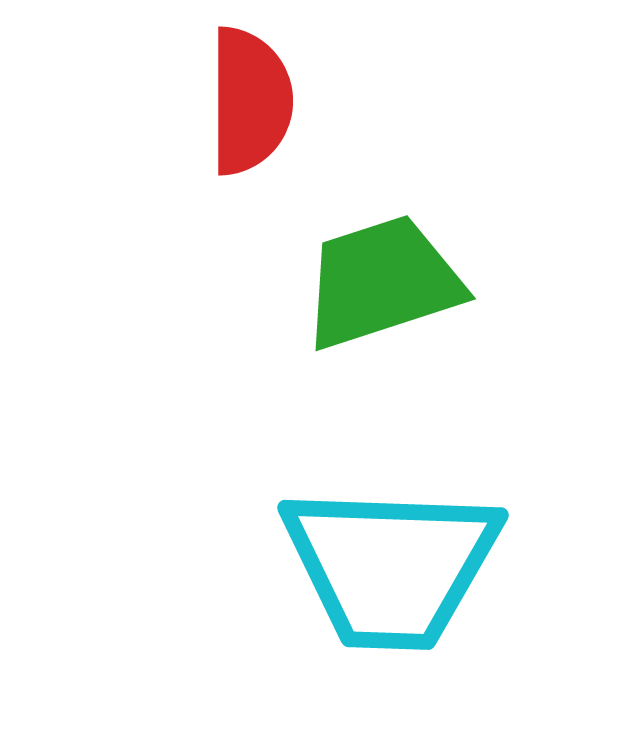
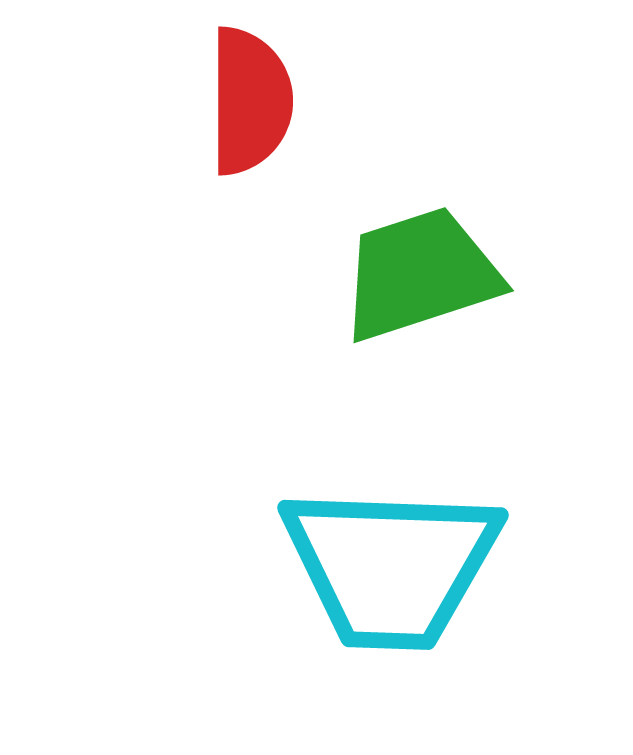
green trapezoid: moved 38 px right, 8 px up
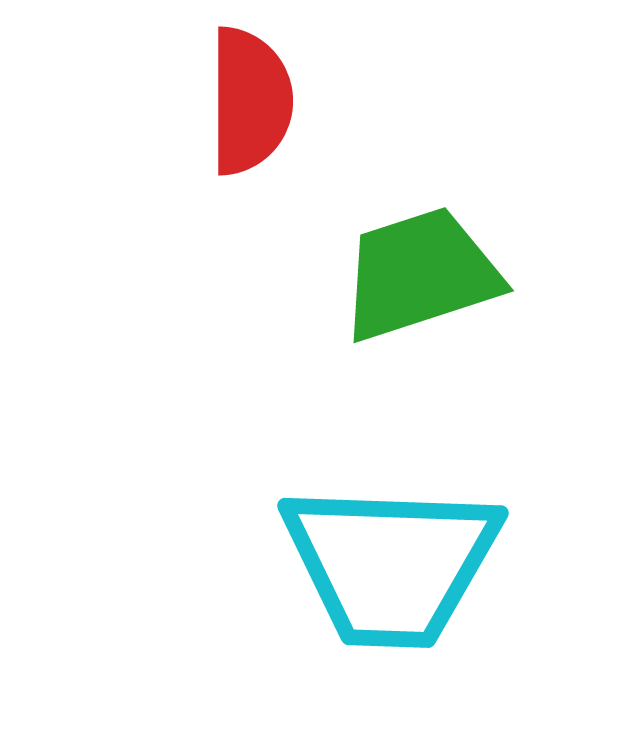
cyan trapezoid: moved 2 px up
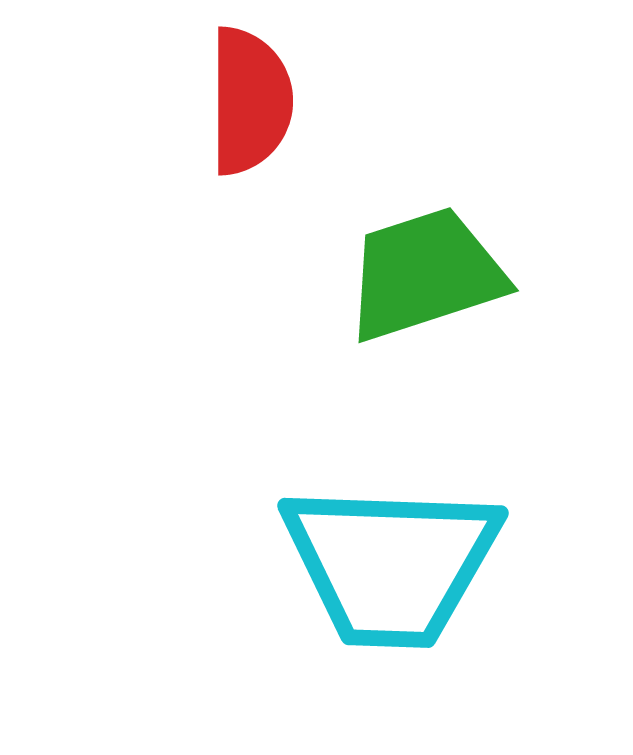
green trapezoid: moved 5 px right
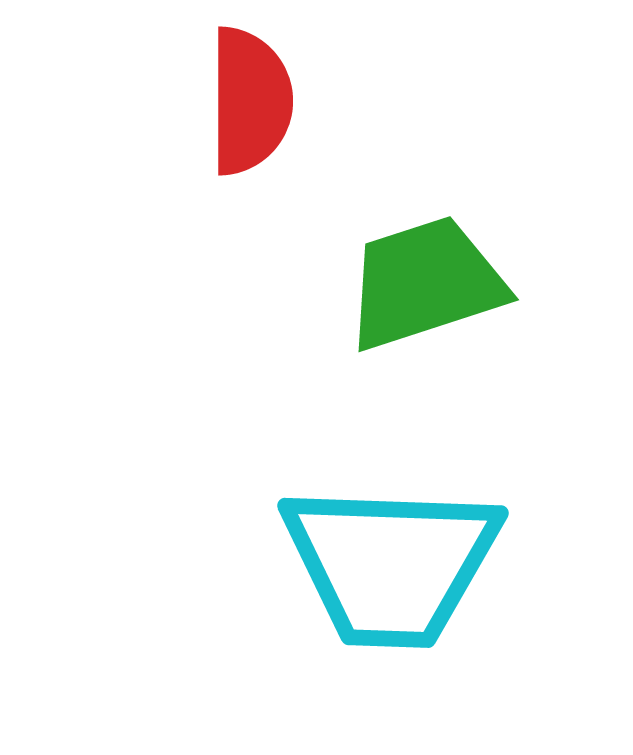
green trapezoid: moved 9 px down
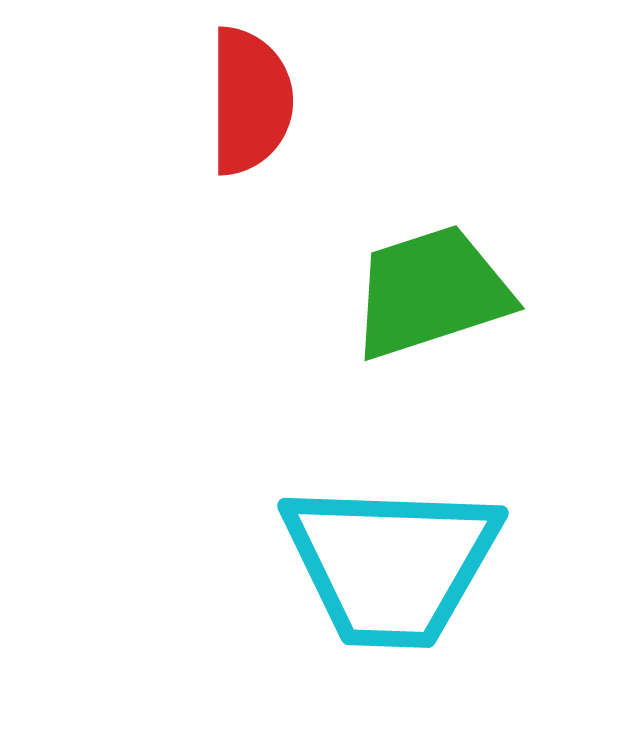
green trapezoid: moved 6 px right, 9 px down
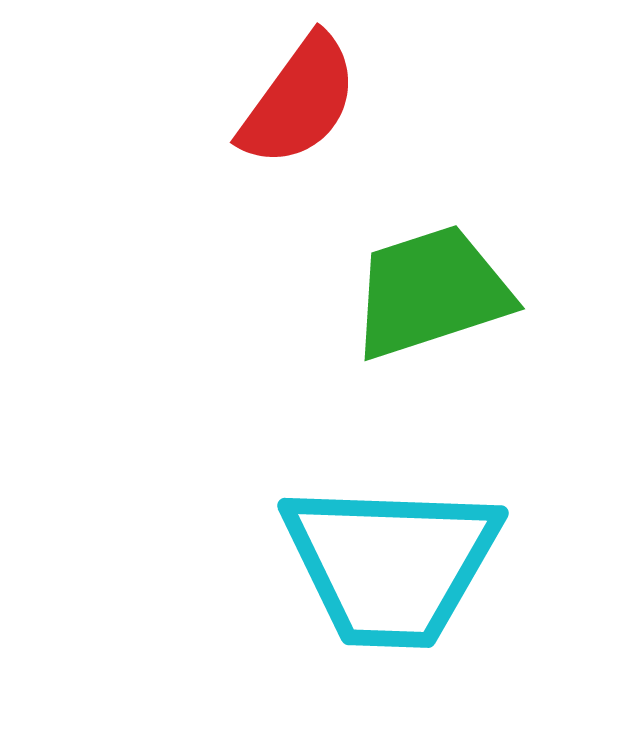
red semicircle: moved 49 px right; rotated 36 degrees clockwise
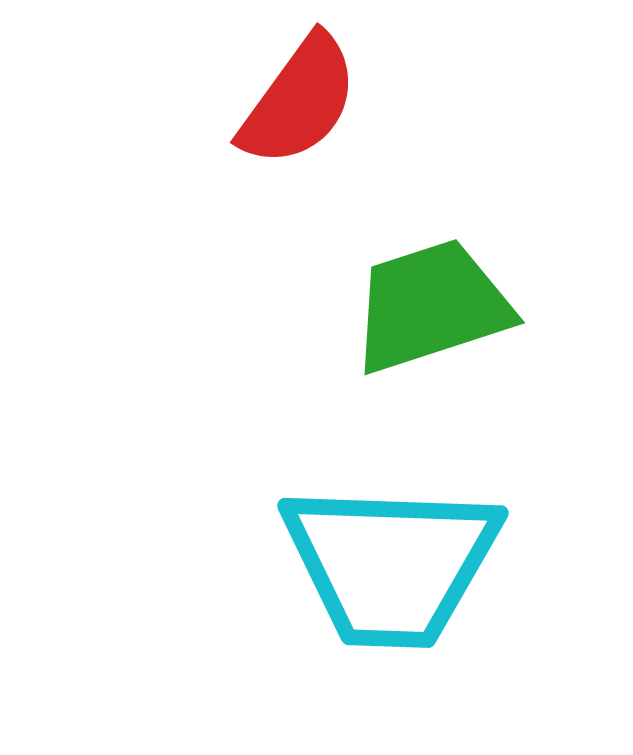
green trapezoid: moved 14 px down
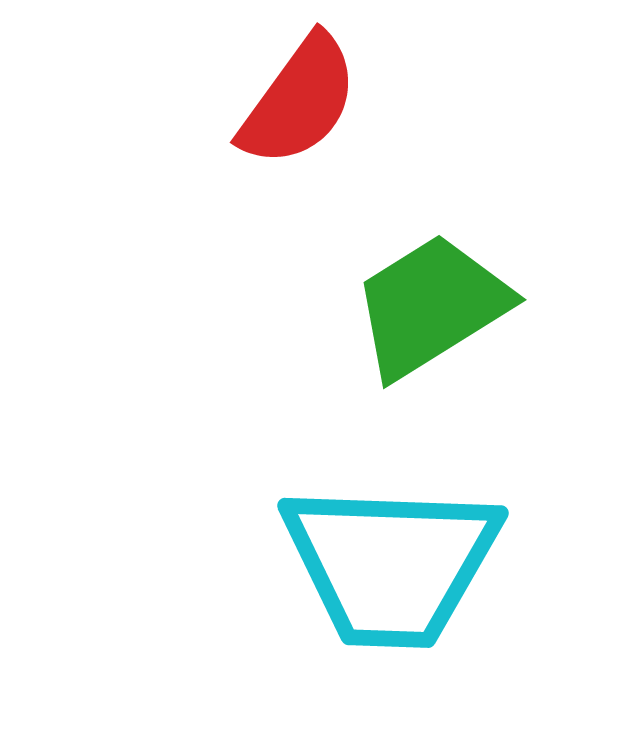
green trapezoid: rotated 14 degrees counterclockwise
